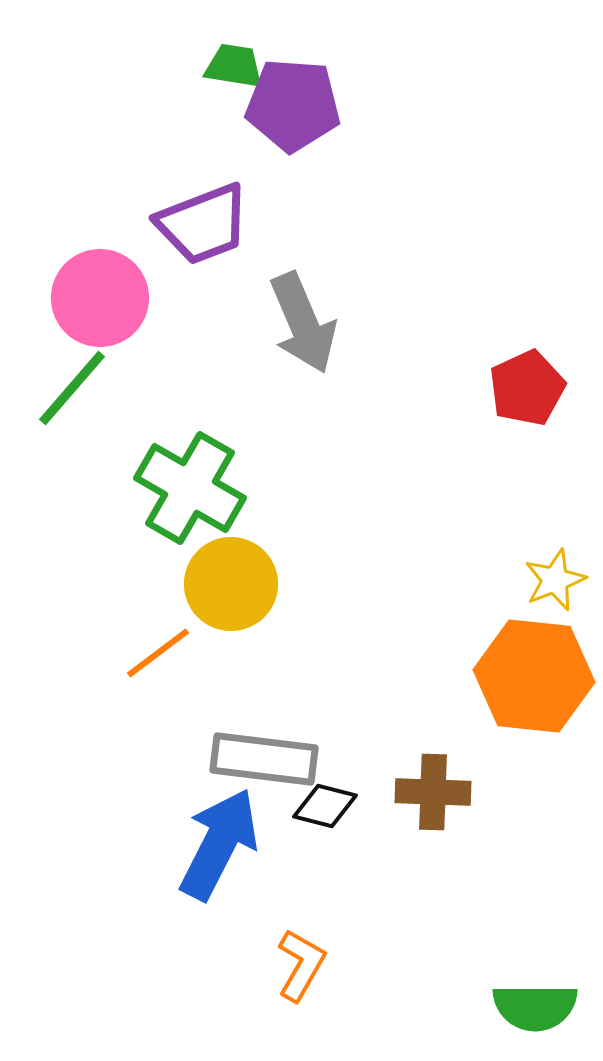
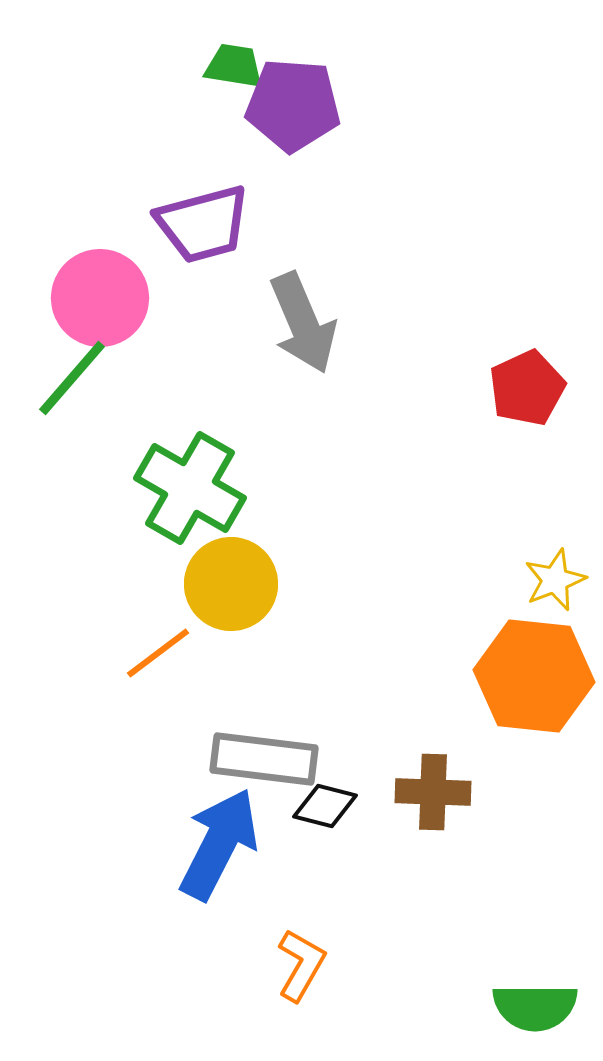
purple trapezoid: rotated 6 degrees clockwise
green line: moved 10 px up
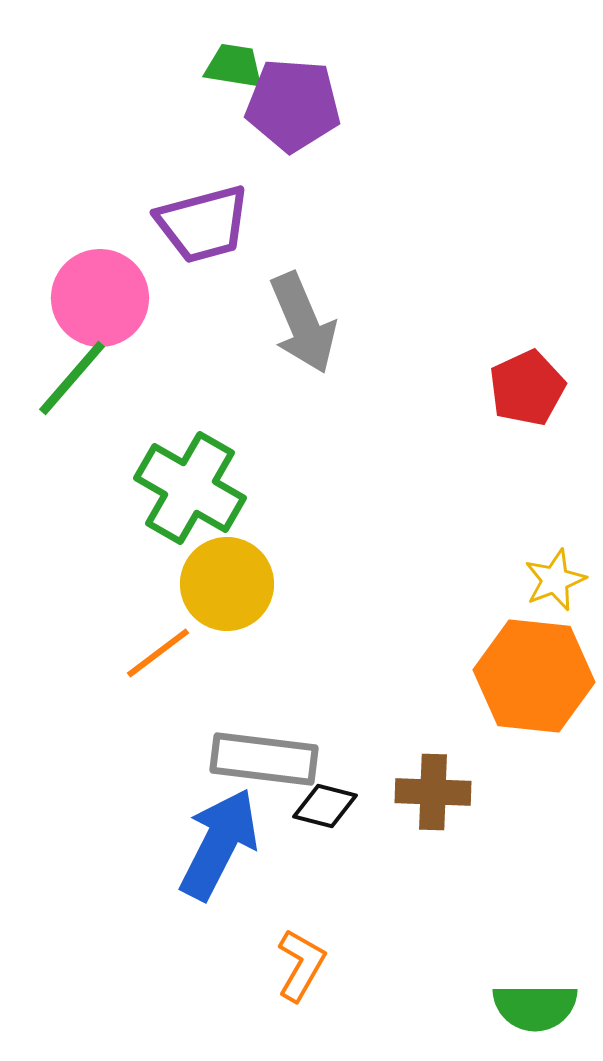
yellow circle: moved 4 px left
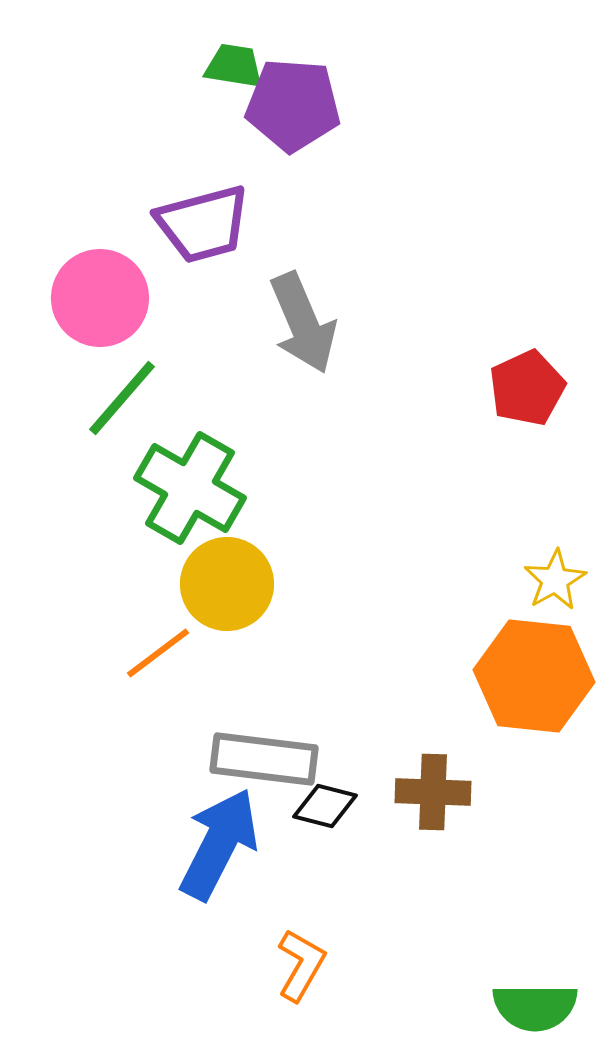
green line: moved 50 px right, 20 px down
yellow star: rotated 8 degrees counterclockwise
